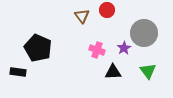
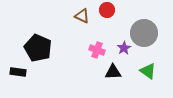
brown triangle: rotated 28 degrees counterclockwise
green triangle: rotated 18 degrees counterclockwise
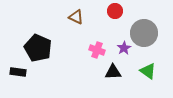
red circle: moved 8 px right, 1 px down
brown triangle: moved 6 px left, 1 px down
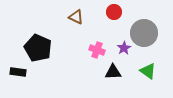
red circle: moved 1 px left, 1 px down
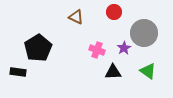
black pentagon: rotated 16 degrees clockwise
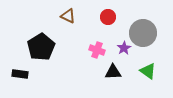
red circle: moved 6 px left, 5 px down
brown triangle: moved 8 px left, 1 px up
gray circle: moved 1 px left
black pentagon: moved 3 px right, 1 px up
black rectangle: moved 2 px right, 2 px down
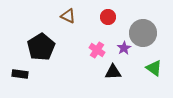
pink cross: rotated 14 degrees clockwise
green triangle: moved 6 px right, 3 px up
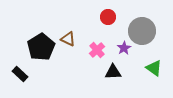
brown triangle: moved 23 px down
gray circle: moved 1 px left, 2 px up
pink cross: rotated 14 degrees clockwise
black rectangle: rotated 35 degrees clockwise
